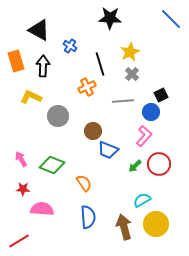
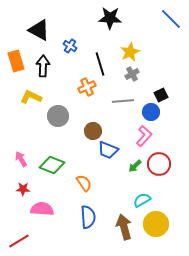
gray cross: rotated 16 degrees clockwise
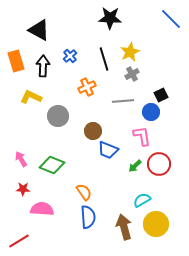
blue cross: moved 10 px down; rotated 16 degrees clockwise
black line: moved 4 px right, 5 px up
pink L-shape: moved 2 px left; rotated 50 degrees counterclockwise
orange semicircle: moved 9 px down
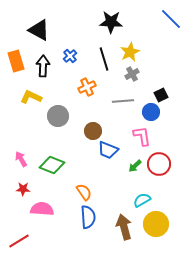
black star: moved 1 px right, 4 px down
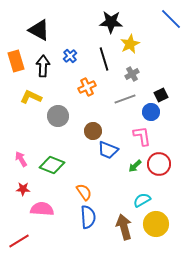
yellow star: moved 8 px up
gray line: moved 2 px right, 2 px up; rotated 15 degrees counterclockwise
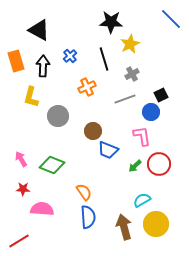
yellow L-shape: rotated 100 degrees counterclockwise
